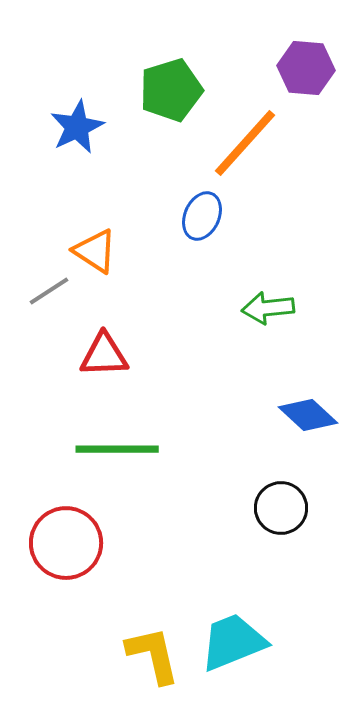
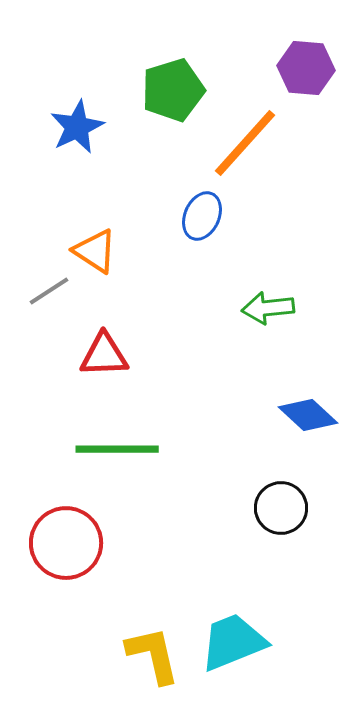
green pentagon: moved 2 px right
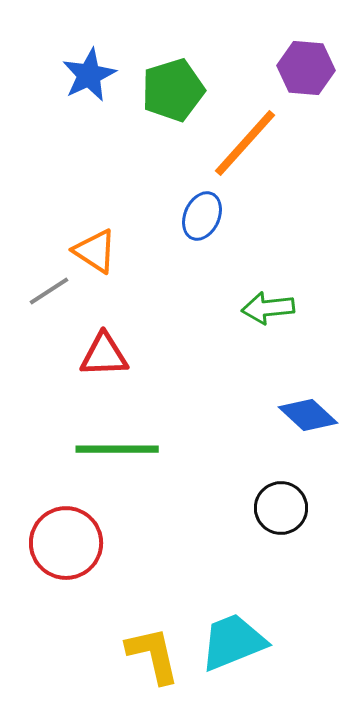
blue star: moved 12 px right, 52 px up
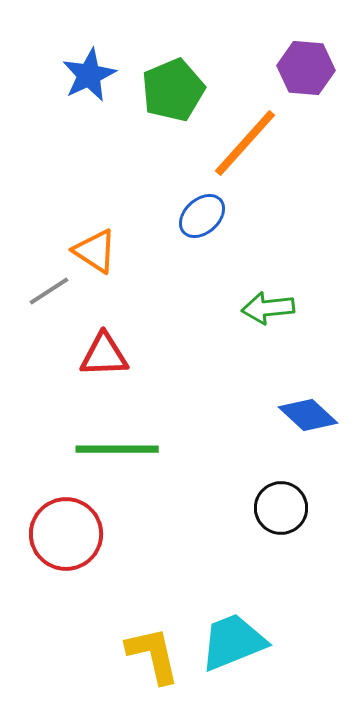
green pentagon: rotated 6 degrees counterclockwise
blue ellipse: rotated 24 degrees clockwise
red circle: moved 9 px up
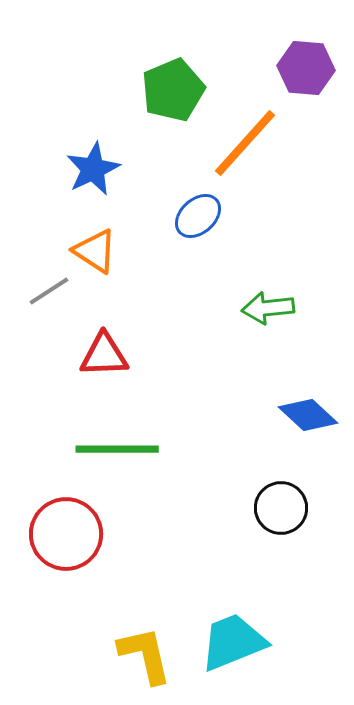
blue star: moved 4 px right, 94 px down
blue ellipse: moved 4 px left
yellow L-shape: moved 8 px left
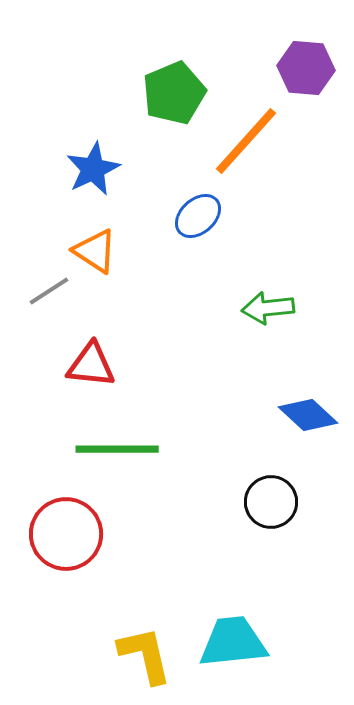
green pentagon: moved 1 px right, 3 px down
orange line: moved 1 px right, 2 px up
red triangle: moved 13 px left, 10 px down; rotated 8 degrees clockwise
black circle: moved 10 px left, 6 px up
cyan trapezoid: rotated 16 degrees clockwise
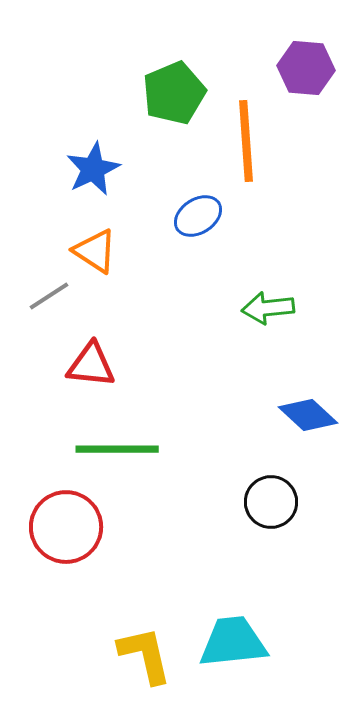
orange line: rotated 46 degrees counterclockwise
blue ellipse: rotated 9 degrees clockwise
gray line: moved 5 px down
red circle: moved 7 px up
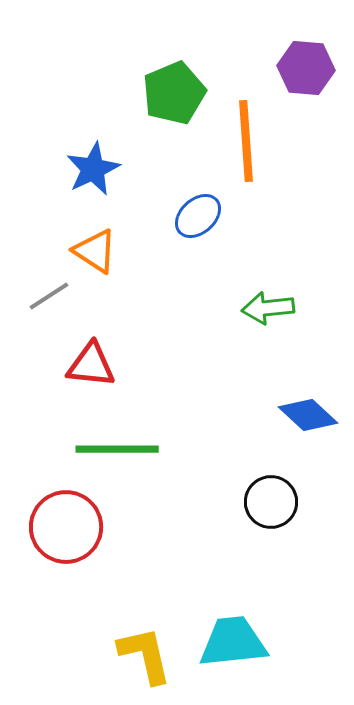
blue ellipse: rotated 9 degrees counterclockwise
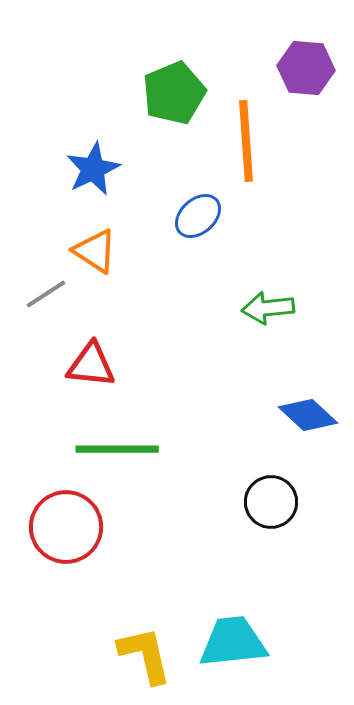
gray line: moved 3 px left, 2 px up
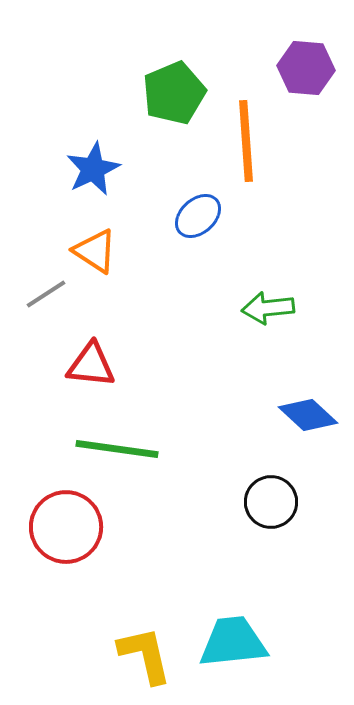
green line: rotated 8 degrees clockwise
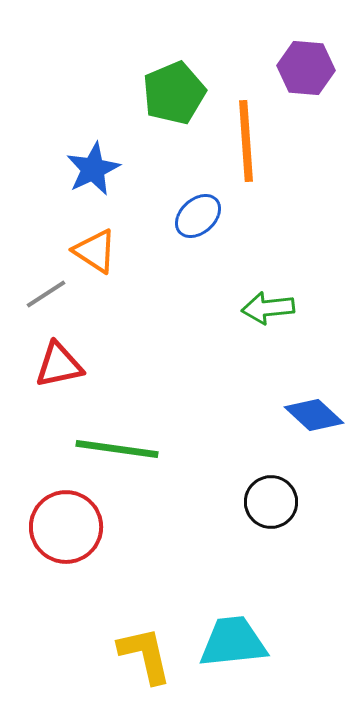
red triangle: moved 32 px left; rotated 18 degrees counterclockwise
blue diamond: moved 6 px right
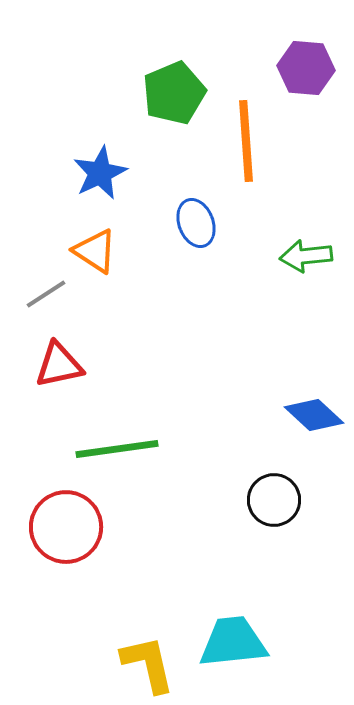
blue star: moved 7 px right, 4 px down
blue ellipse: moved 2 px left, 7 px down; rotated 69 degrees counterclockwise
green arrow: moved 38 px right, 52 px up
green line: rotated 16 degrees counterclockwise
black circle: moved 3 px right, 2 px up
yellow L-shape: moved 3 px right, 9 px down
